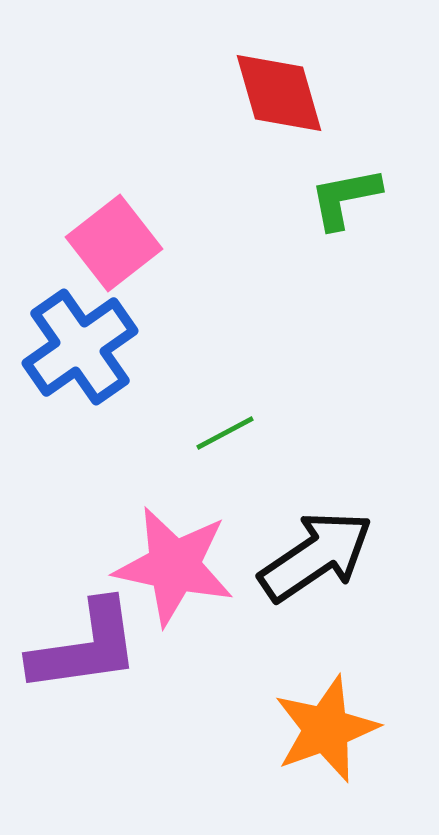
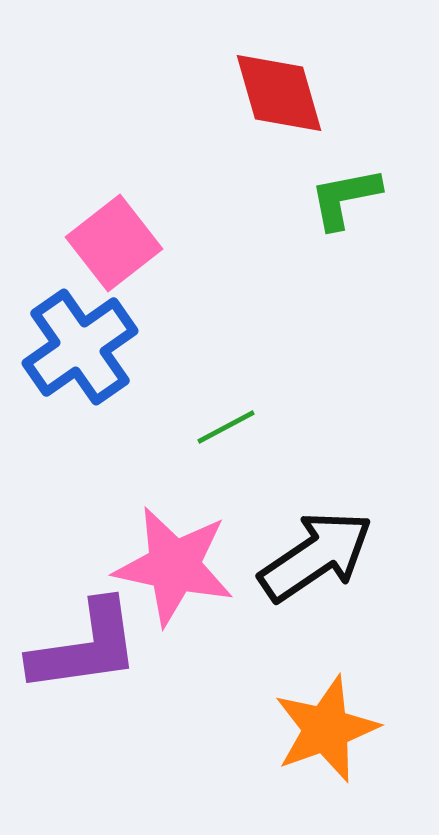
green line: moved 1 px right, 6 px up
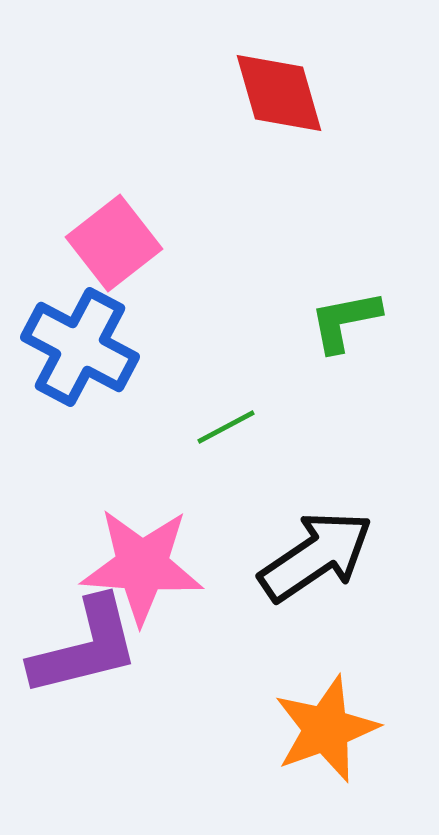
green L-shape: moved 123 px down
blue cross: rotated 27 degrees counterclockwise
pink star: moved 32 px left; rotated 8 degrees counterclockwise
purple L-shape: rotated 6 degrees counterclockwise
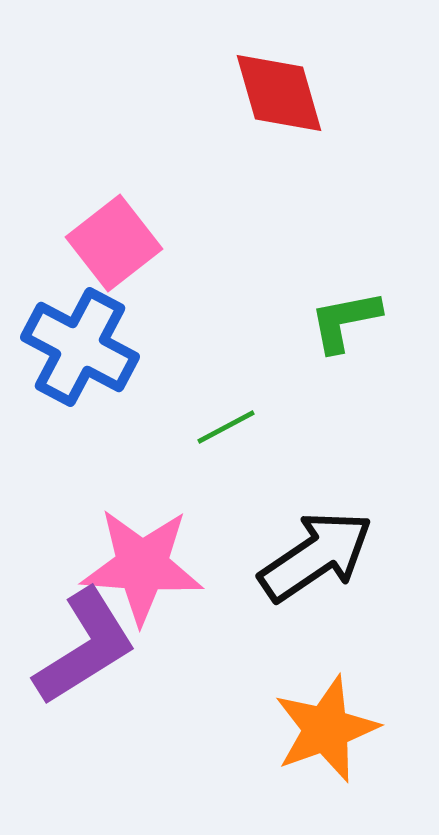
purple L-shape: rotated 18 degrees counterclockwise
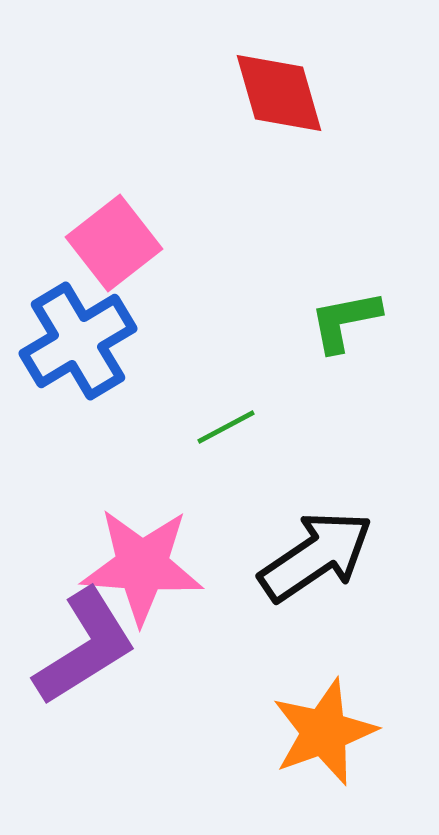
blue cross: moved 2 px left, 6 px up; rotated 31 degrees clockwise
orange star: moved 2 px left, 3 px down
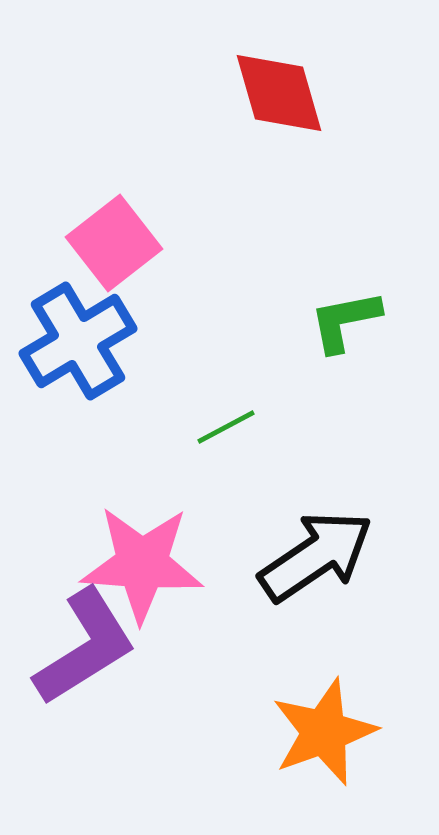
pink star: moved 2 px up
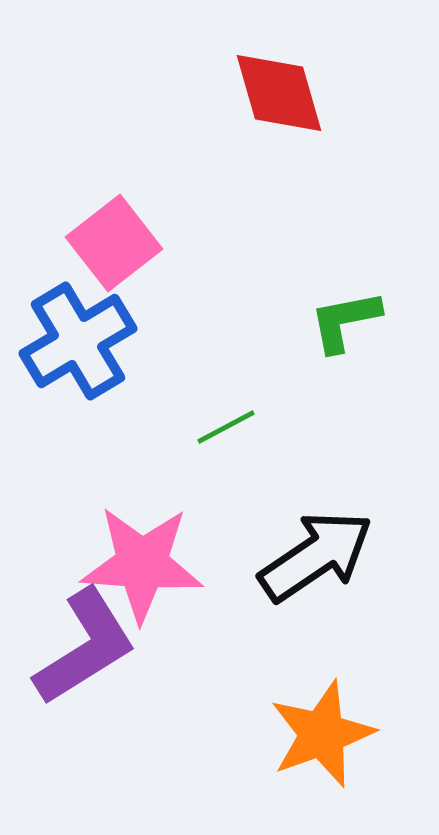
orange star: moved 2 px left, 2 px down
